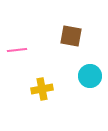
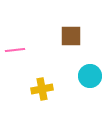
brown square: rotated 10 degrees counterclockwise
pink line: moved 2 px left
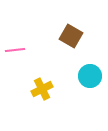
brown square: rotated 30 degrees clockwise
yellow cross: rotated 15 degrees counterclockwise
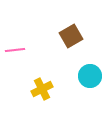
brown square: rotated 30 degrees clockwise
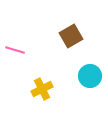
pink line: rotated 24 degrees clockwise
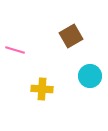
yellow cross: rotated 30 degrees clockwise
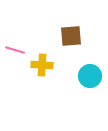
brown square: rotated 25 degrees clockwise
yellow cross: moved 24 px up
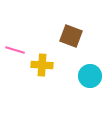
brown square: rotated 25 degrees clockwise
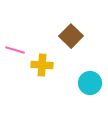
brown square: rotated 25 degrees clockwise
cyan circle: moved 7 px down
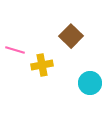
yellow cross: rotated 15 degrees counterclockwise
